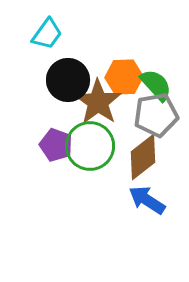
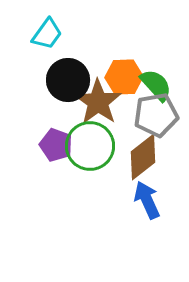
blue arrow: rotated 33 degrees clockwise
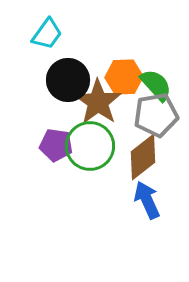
purple pentagon: rotated 12 degrees counterclockwise
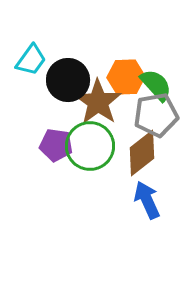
cyan trapezoid: moved 16 px left, 26 px down
orange hexagon: moved 2 px right
brown diamond: moved 1 px left, 4 px up
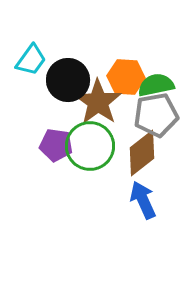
orange hexagon: rotated 6 degrees clockwise
green semicircle: rotated 60 degrees counterclockwise
blue arrow: moved 4 px left
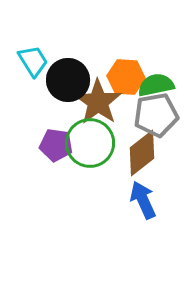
cyan trapezoid: moved 2 px right, 1 px down; rotated 68 degrees counterclockwise
green circle: moved 3 px up
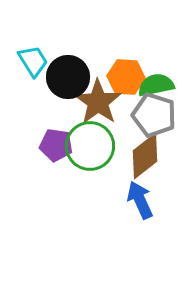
black circle: moved 3 px up
gray pentagon: moved 2 px left; rotated 27 degrees clockwise
green circle: moved 3 px down
brown diamond: moved 3 px right, 3 px down
blue arrow: moved 3 px left
